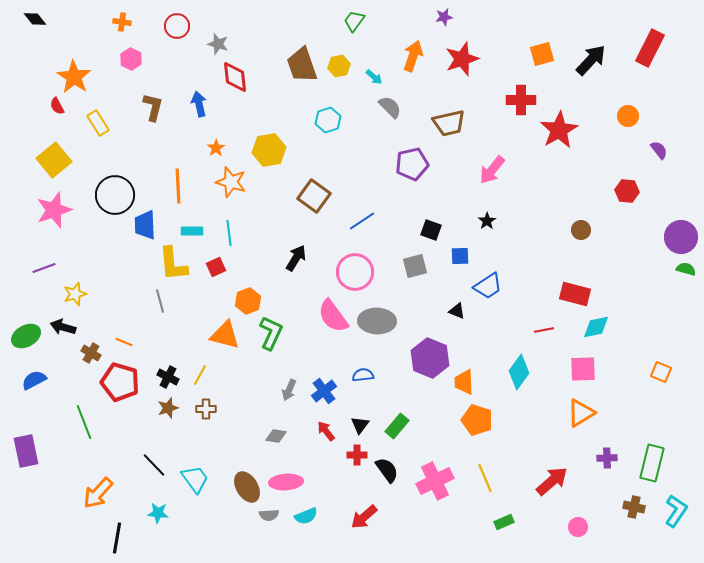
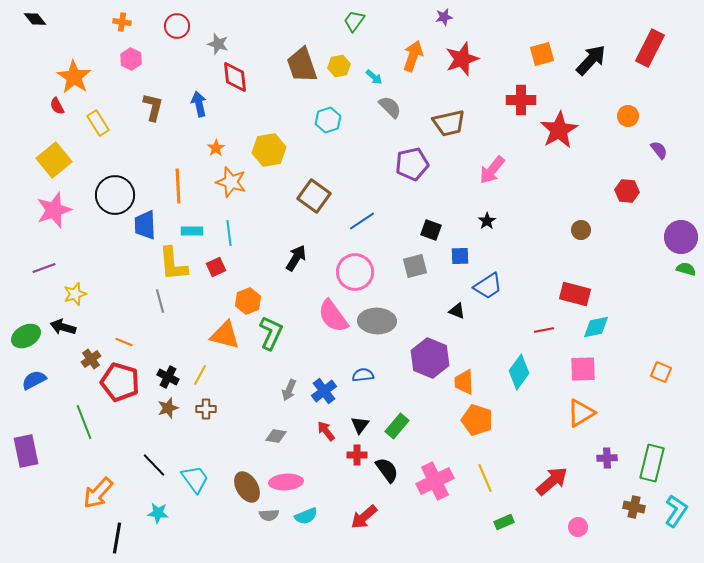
brown cross at (91, 353): moved 6 px down; rotated 24 degrees clockwise
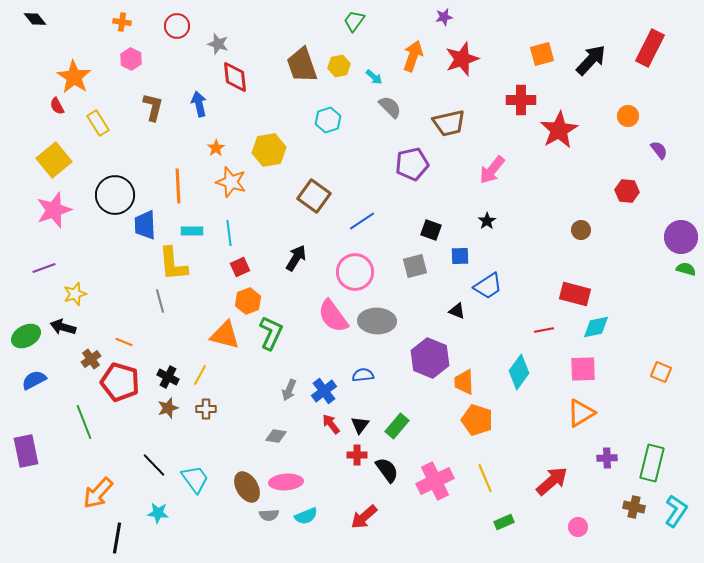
red square at (216, 267): moved 24 px right
red arrow at (326, 431): moved 5 px right, 7 px up
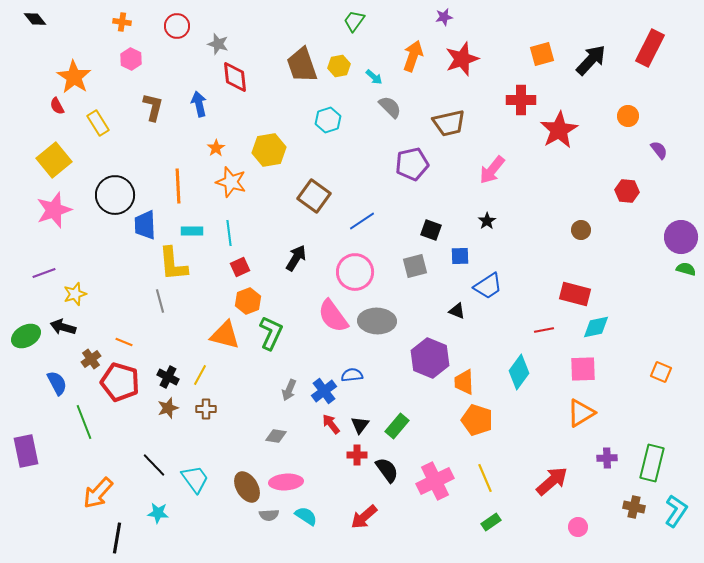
purple line at (44, 268): moved 5 px down
blue semicircle at (363, 375): moved 11 px left
blue semicircle at (34, 380): moved 23 px right, 3 px down; rotated 90 degrees clockwise
cyan semicircle at (306, 516): rotated 125 degrees counterclockwise
green rectangle at (504, 522): moved 13 px left; rotated 12 degrees counterclockwise
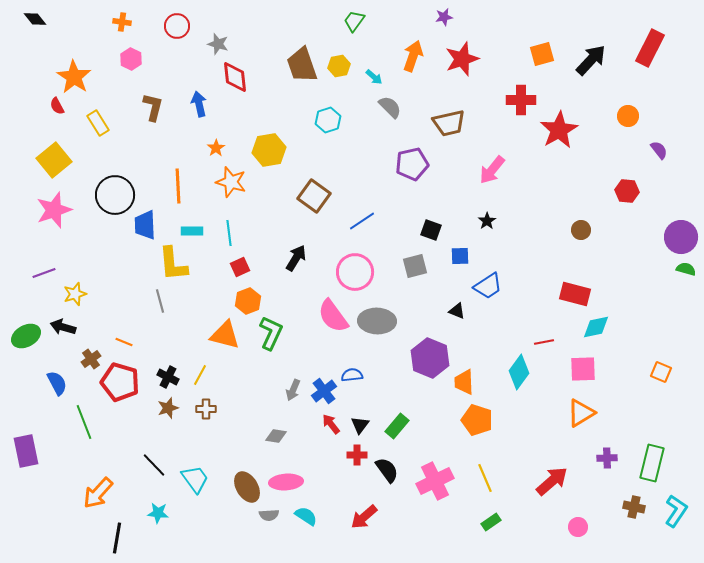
red line at (544, 330): moved 12 px down
gray arrow at (289, 390): moved 4 px right
